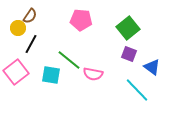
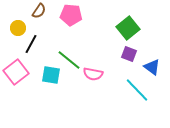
brown semicircle: moved 9 px right, 5 px up
pink pentagon: moved 10 px left, 5 px up
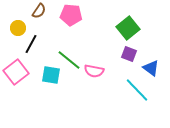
blue triangle: moved 1 px left, 1 px down
pink semicircle: moved 1 px right, 3 px up
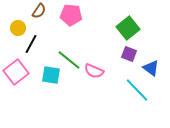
pink semicircle: rotated 12 degrees clockwise
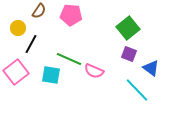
green line: moved 1 px up; rotated 15 degrees counterclockwise
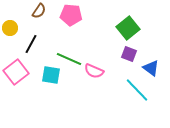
yellow circle: moved 8 px left
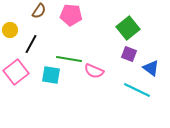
yellow circle: moved 2 px down
green line: rotated 15 degrees counterclockwise
cyan line: rotated 20 degrees counterclockwise
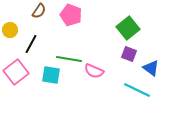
pink pentagon: rotated 15 degrees clockwise
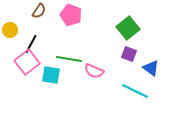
pink square: moved 11 px right, 10 px up
cyan line: moved 2 px left, 1 px down
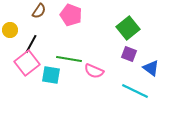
pink square: moved 1 px down
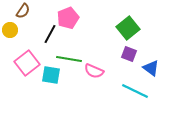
brown semicircle: moved 16 px left
pink pentagon: moved 3 px left, 3 px down; rotated 30 degrees clockwise
black line: moved 19 px right, 10 px up
